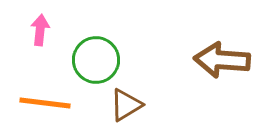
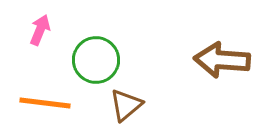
pink arrow: rotated 16 degrees clockwise
brown triangle: rotated 9 degrees counterclockwise
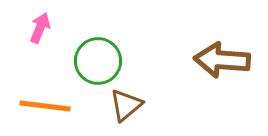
pink arrow: moved 2 px up
green circle: moved 2 px right, 1 px down
orange line: moved 3 px down
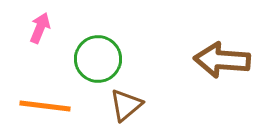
green circle: moved 2 px up
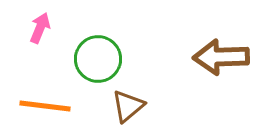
brown arrow: moved 1 px left, 3 px up; rotated 6 degrees counterclockwise
brown triangle: moved 2 px right, 1 px down
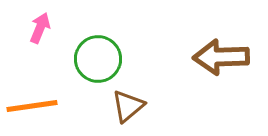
orange line: moved 13 px left; rotated 15 degrees counterclockwise
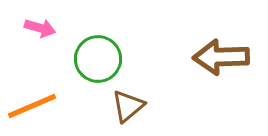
pink arrow: rotated 84 degrees clockwise
orange line: rotated 15 degrees counterclockwise
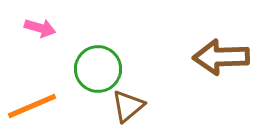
green circle: moved 10 px down
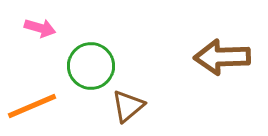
brown arrow: moved 1 px right
green circle: moved 7 px left, 3 px up
